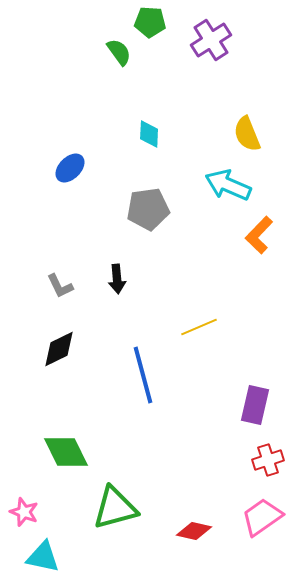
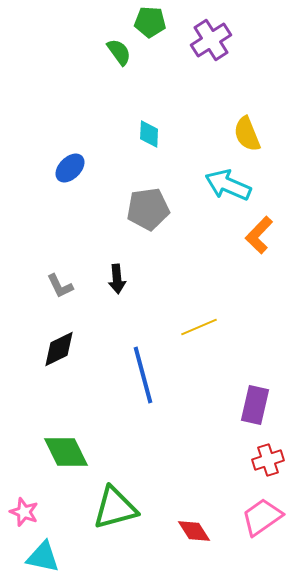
red diamond: rotated 44 degrees clockwise
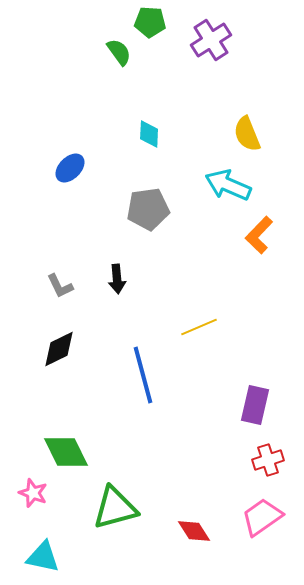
pink star: moved 9 px right, 19 px up
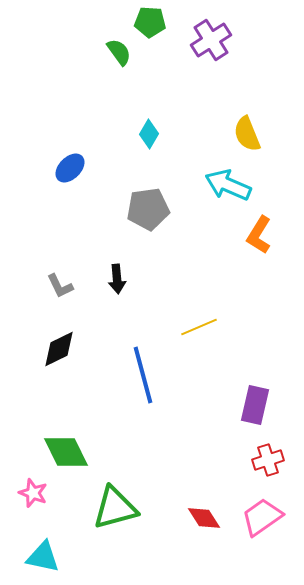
cyan diamond: rotated 28 degrees clockwise
orange L-shape: rotated 12 degrees counterclockwise
red diamond: moved 10 px right, 13 px up
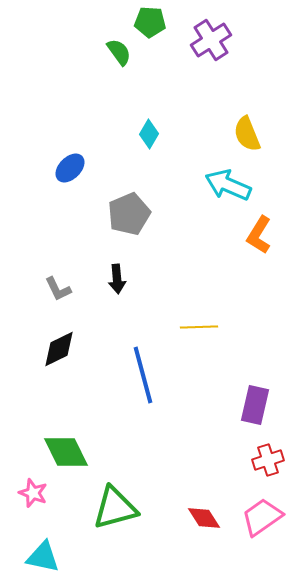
gray pentagon: moved 19 px left, 5 px down; rotated 15 degrees counterclockwise
gray L-shape: moved 2 px left, 3 px down
yellow line: rotated 21 degrees clockwise
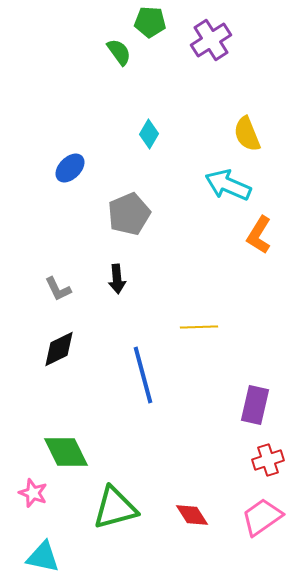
red diamond: moved 12 px left, 3 px up
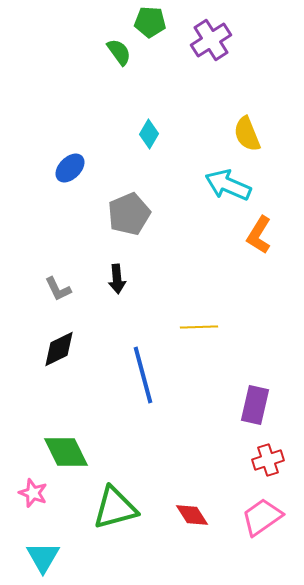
cyan triangle: rotated 48 degrees clockwise
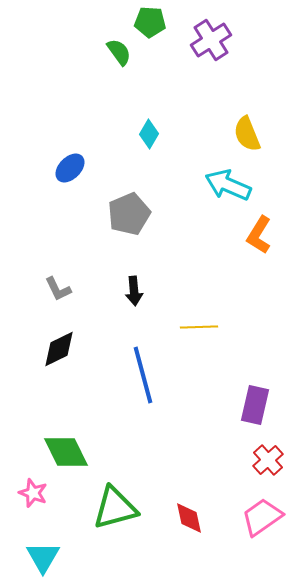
black arrow: moved 17 px right, 12 px down
red cross: rotated 24 degrees counterclockwise
red diamond: moved 3 px left, 3 px down; rotated 20 degrees clockwise
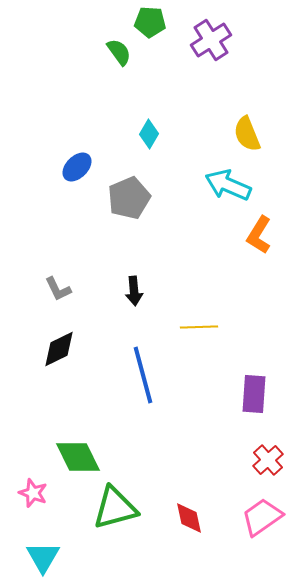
blue ellipse: moved 7 px right, 1 px up
gray pentagon: moved 16 px up
purple rectangle: moved 1 px left, 11 px up; rotated 9 degrees counterclockwise
green diamond: moved 12 px right, 5 px down
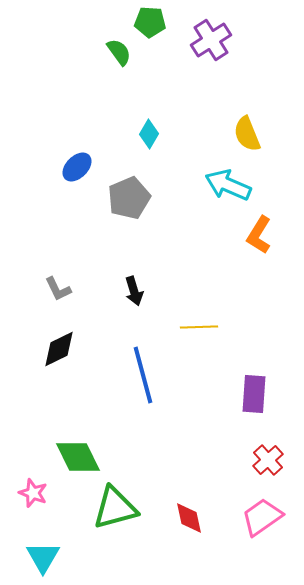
black arrow: rotated 12 degrees counterclockwise
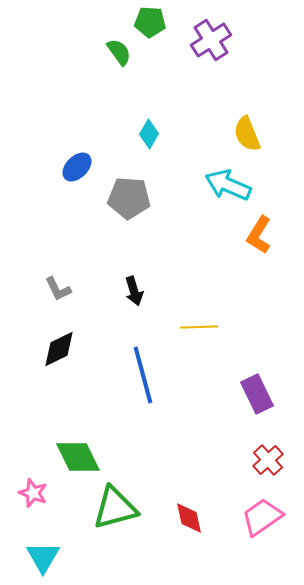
gray pentagon: rotated 27 degrees clockwise
purple rectangle: moved 3 px right; rotated 30 degrees counterclockwise
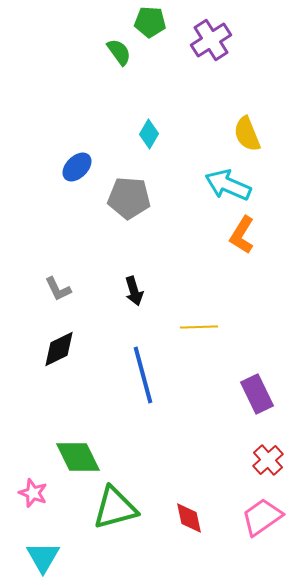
orange L-shape: moved 17 px left
